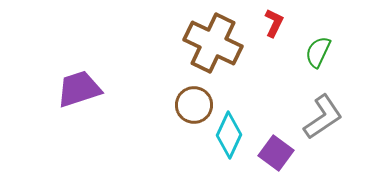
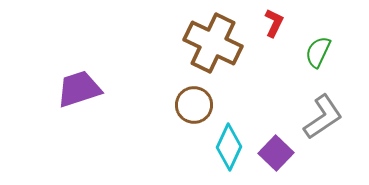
cyan diamond: moved 12 px down
purple square: rotated 8 degrees clockwise
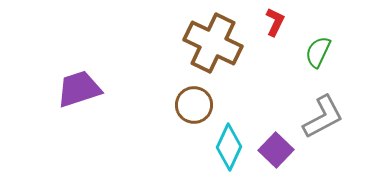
red L-shape: moved 1 px right, 1 px up
gray L-shape: rotated 6 degrees clockwise
purple square: moved 3 px up
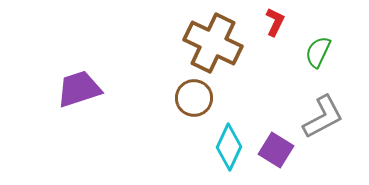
brown circle: moved 7 px up
purple square: rotated 12 degrees counterclockwise
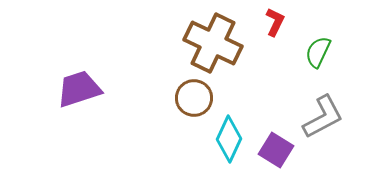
cyan diamond: moved 8 px up
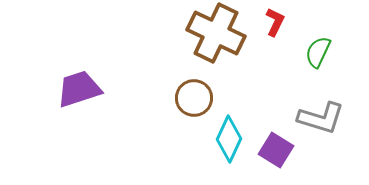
brown cross: moved 3 px right, 10 px up
gray L-shape: moved 2 px left, 1 px down; rotated 45 degrees clockwise
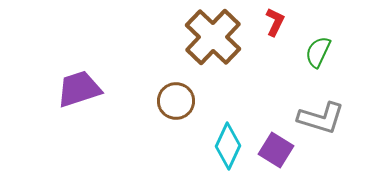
brown cross: moved 3 px left, 4 px down; rotated 18 degrees clockwise
brown circle: moved 18 px left, 3 px down
cyan diamond: moved 1 px left, 7 px down
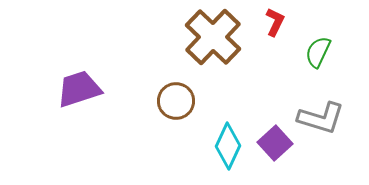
purple square: moved 1 px left, 7 px up; rotated 16 degrees clockwise
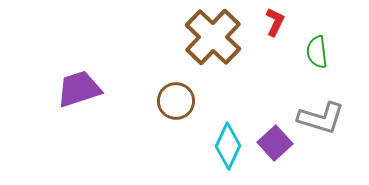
green semicircle: moved 1 px left; rotated 32 degrees counterclockwise
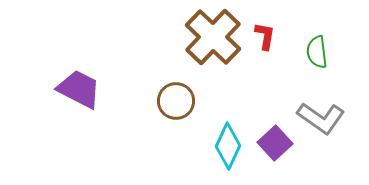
red L-shape: moved 10 px left, 14 px down; rotated 16 degrees counterclockwise
purple trapezoid: rotated 45 degrees clockwise
gray L-shape: rotated 18 degrees clockwise
